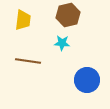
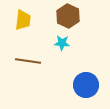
brown hexagon: moved 1 px down; rotated 20 degrees counterclockwise
blue circle: moved 1 px left, 5 px down
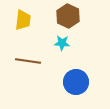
blue circle: moved 10 px left, 3 px up
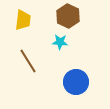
cyan star: moved 2 px left, 1 px up
brown line: rotated 50 degrees clockwise
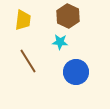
blue circle: moved 10 px up
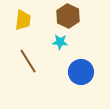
blue circle: moved 5 px right
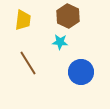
brown line: moved 2 px down
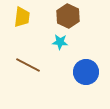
yellow trapezoid: moved 1 px left, 3 px up
brown line: moved 2 px down; rotated 30 degrees counterclockwise
blue circle: moved 5 px right
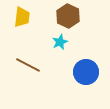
cyan star: rotated 28 degrees counterclockwise
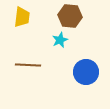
brown hexagon: moved 2 px right; rotated 20 degrees counterclockwise
cyan star: moved 2 px up
brown line: rotated 25 degrees counterclockwise
